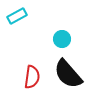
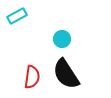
black semicircle: moved 2 px left; rotated 8 degrees clockwise
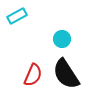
red semicircle: moved 1 px right, 2 px up; rotated 15 degrees clockwise
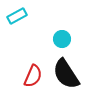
red semicircle: moved 1 px down
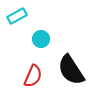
cyan circle: moved 21 px left
black semicircle: moved 5 px right, 4 px up
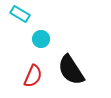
cyan rectangle: moved 3 px right, 2 px up; rotated 60 degrees clockwise
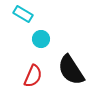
cyan rectangle: moved 3 px right
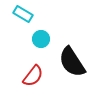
black semicircle: moved 1 px right, 8 px up
red semicircle: rotated 15 degrees clockwise
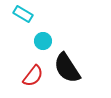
cyan circle: moved 2 px right, 2 px down
black semicircle: moved 5 px left, 6 px down
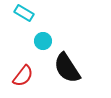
cyan rectangle: moved 1 px right, 1 px up
red semicircle: moved 10 px left
